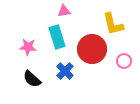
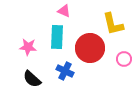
pink triangle: rotated 32 degrees clockwise
cyan rectangle: rotated 20 degrees clockwise
red circle: moved 2 px left, 1 px up
pink circle: moved 2 px up
blue cross: rotated 18 degrees counterclockwise
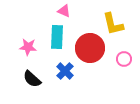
blue cross: rotated 18 degrees clockwise
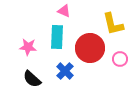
pink circle: moved 4 px left
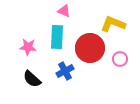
yellow L-shape: rotated 125 degrees clockwise
blue cross: rotated 18 degrees clockwise
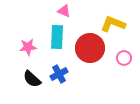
pink star: rotated 12 degrees counterclockwise
pink circle: moved 4 px right, 1 px up
blue cross: moved 6 px left, 3 px down
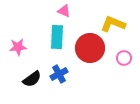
pink star: moved 10 px left
black semicircle: rotated 78 degrees counterclockwise
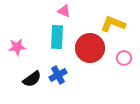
pink star: moved 1 px left
blue cross: moved 1 px left, 1 px down
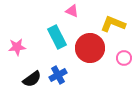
pink triangle: moved 8 px right
cyan rectangle: rotated 30 degrees counterclockwise
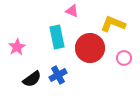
cyan rectangle: rotated 15 degrees clockwise
pink star: rotated 24 degrees counterclockwise
